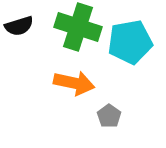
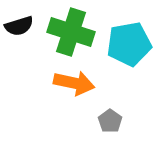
green cross: moved 7 px left, 5 px down
cyan pentagon: moved 1 px left, 2 px down
gray pentagon: moved 1 px right, 5 px down
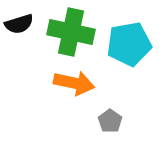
black semicircle: moved 2 px up
green cross: rotated 6 degrees counterclockwise
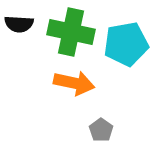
black semicircle: rotated 20 degrees clockwise
cyan pentagon: moved 3 px left
gray pentagon: moved 9 px left, 9 px down
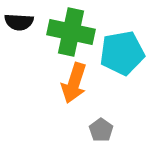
black semicircle: moved 2 px up
cyan pentagon: moved 4 px left, 9 px down
orange arrow: rotated 96 degrees clockwise
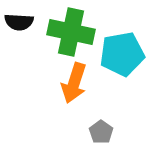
cyan pentagon: moved 1 px down
gray pentagon: moved 2 px down
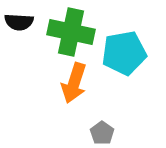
cyan pentagon: moved 2 px right, 1 px up
gray pentagon: moved 1 px right, 1 px down
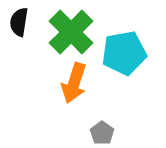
black semicircle: rotated 96 degrees clockwise
green cross: rotated 33 degrees clockwise
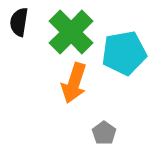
gray pentagon: moved 2 px right
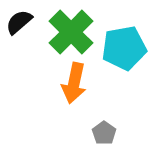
black semicircle: rotated 40 degrees clockwise
cyan pentagon: moved 5 px up
orange arrow: rotated 6 degrees counterclockwise
